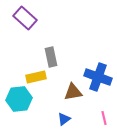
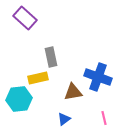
yellow rectangle: moved 2 px right, 1 px down
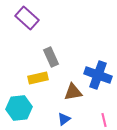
purple rectangle: moved 2 px right
gray rectangle: rotated 12 degrees counterclockwise
blue cross: moved 2 px up
cyan hexagon: moved 9 px down
pink line: moved 2 px down
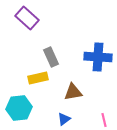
blue cross: moved 18 px up; rotated 16 degrees counterclockwise
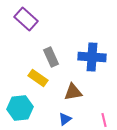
purple rectangle: moved 1 px left, 1 px down
blue cross: moved 6 px left
yellow rectangle: rotated 48 degrees clockwise
cyan hexagon: moved 1 px right
blue triangle: moved 1 px right
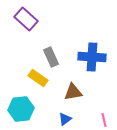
cyan hexagon: moved 1 px right, 1 px down
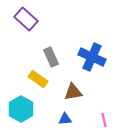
blue cross: rotated 20 degrees clockwise
yellow rectangle: moved 1 px down
cyan hexagon: rotated 25 degrees counterclockwise
blue triangle: rotated 32 degrees clockwise
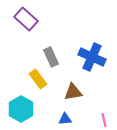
yellow rectangle: rotated 18 degrees clockwise
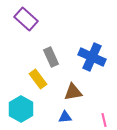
blue triangle: moved 2 px up
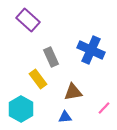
purple rectangle: moved 2 px right, 1 px down
blue cross: moved 1 px left, 7 px up
pink line: moved 12 px up; rotated 56 degrees clockwise
